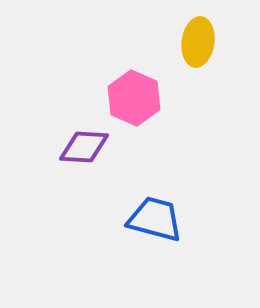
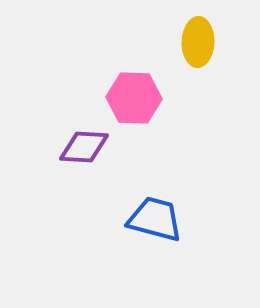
yellow ellipse: rotated 6 degrees counterclockwise
pink hexagon: rotated 22 degrees counterclockwise
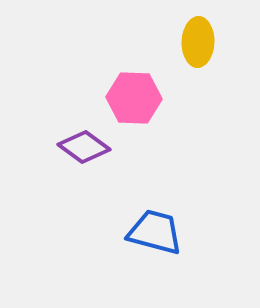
purple diamond: rotated 33 degrees clockwise
blue trapezoid: moved 13 px down
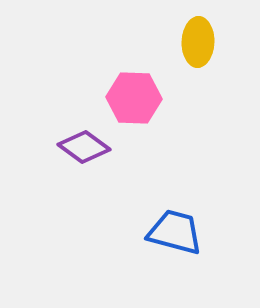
blue trapezoid: moved 20 px right
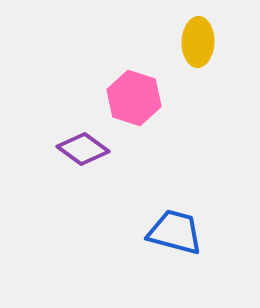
pink hexagon: rotated 16 degrees clockwise
purple diamond: moved 1 px left, 2 px down
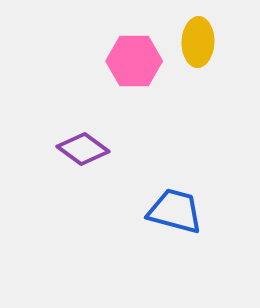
pink hexagon: moved 37 px up; rotated 18 degrees counterclockwise
blue trapezoid: moved 21 px up
